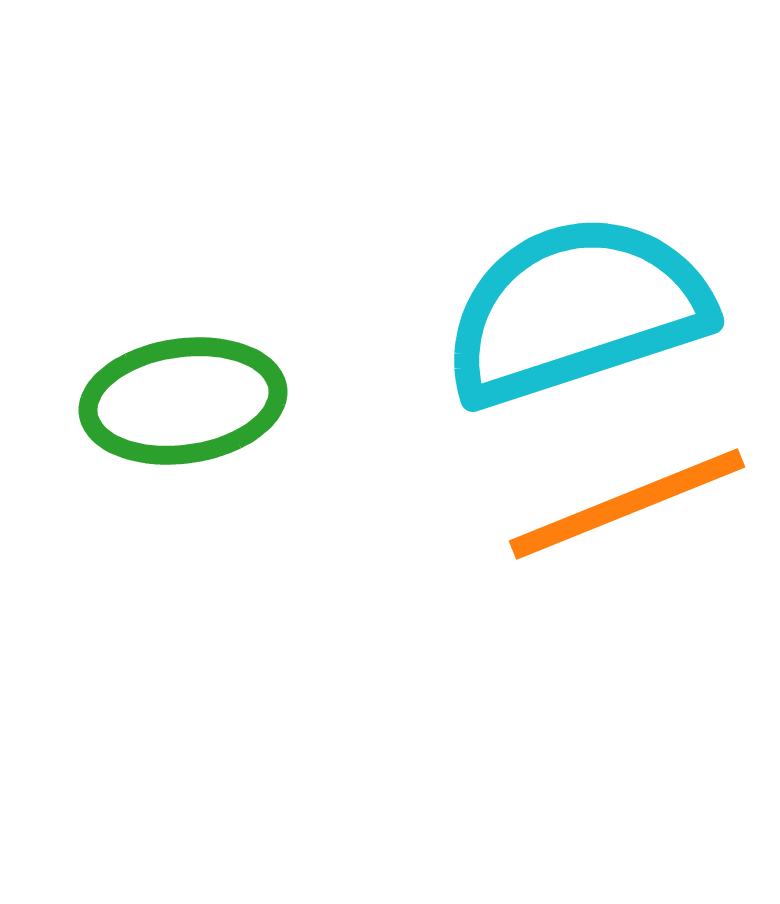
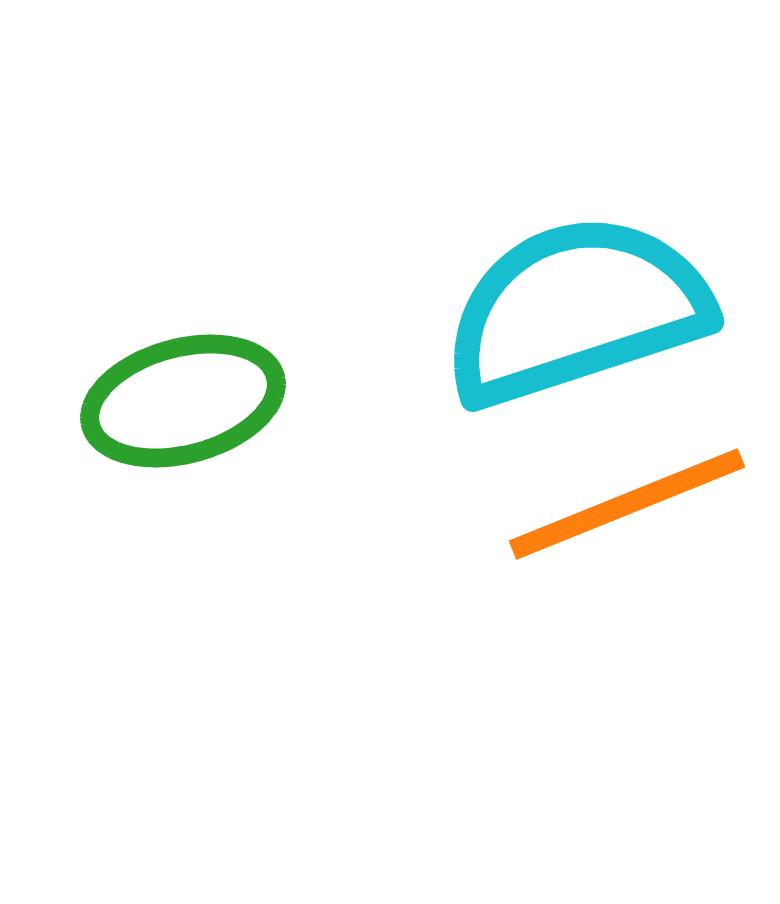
green ellipse: rotated 7 degrees counterclockwise
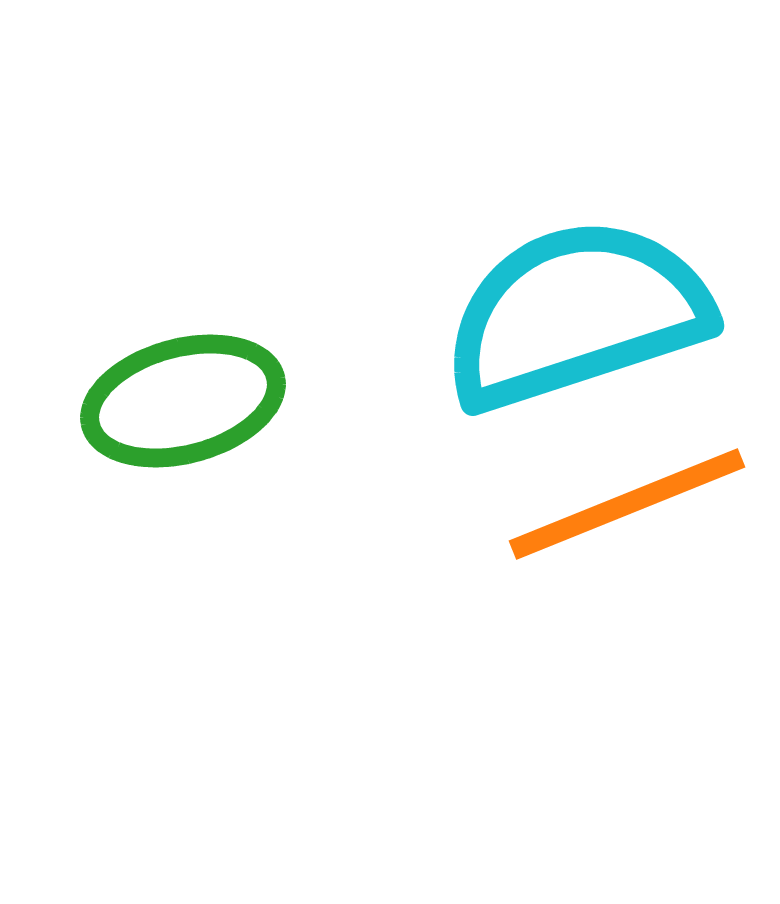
cyan semicircle: moved 4 px down
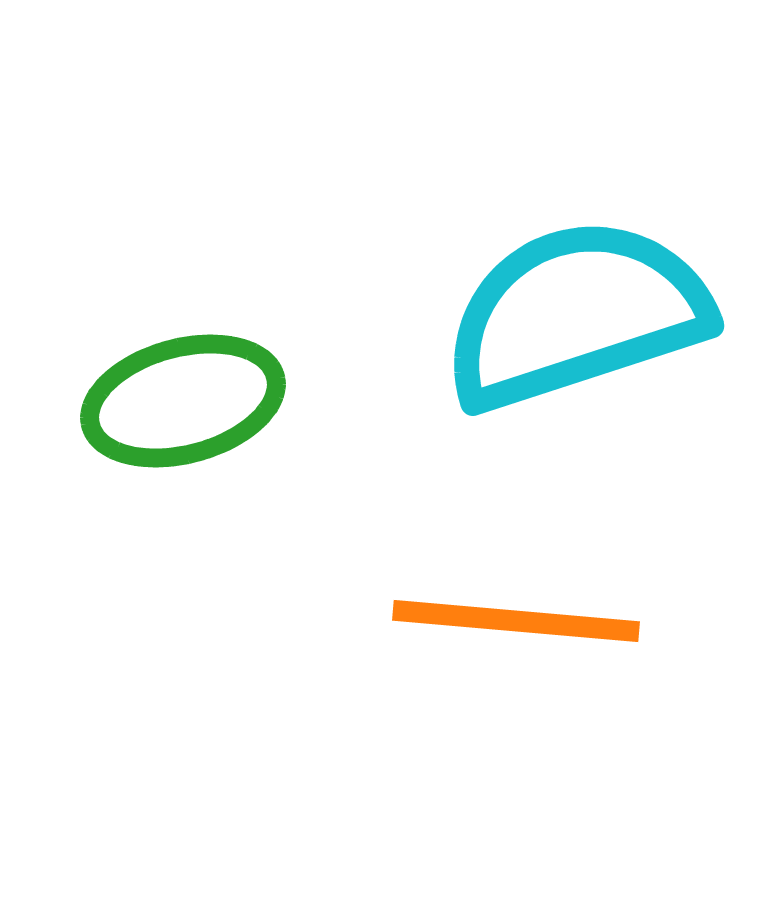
orange line: moved 111 px left, 117 px down; rotated 27 degrees clockwise
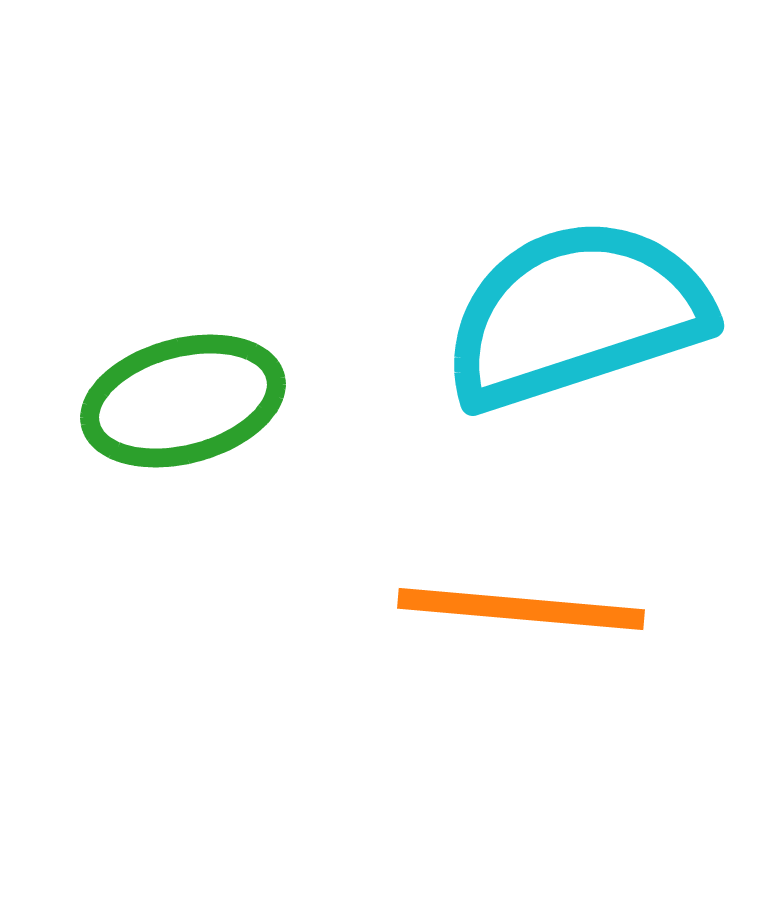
orange line: moved 5 px right, 12 px up
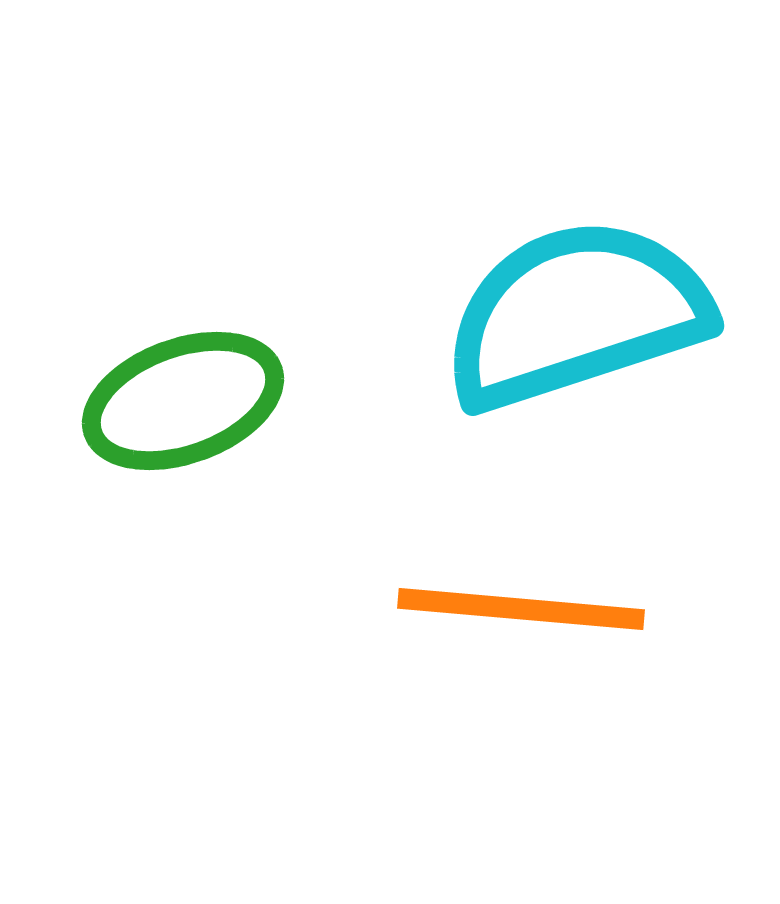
green ellipse: rotated 5 degrees counterclockwise
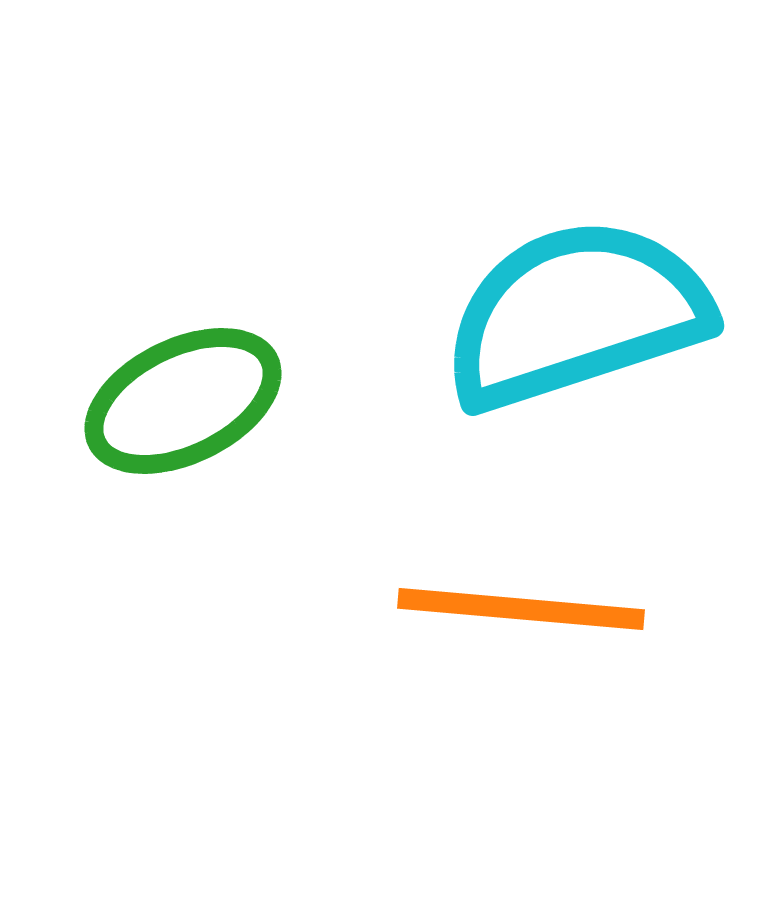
green ellipse: rotated 6 degrees counterclockwise
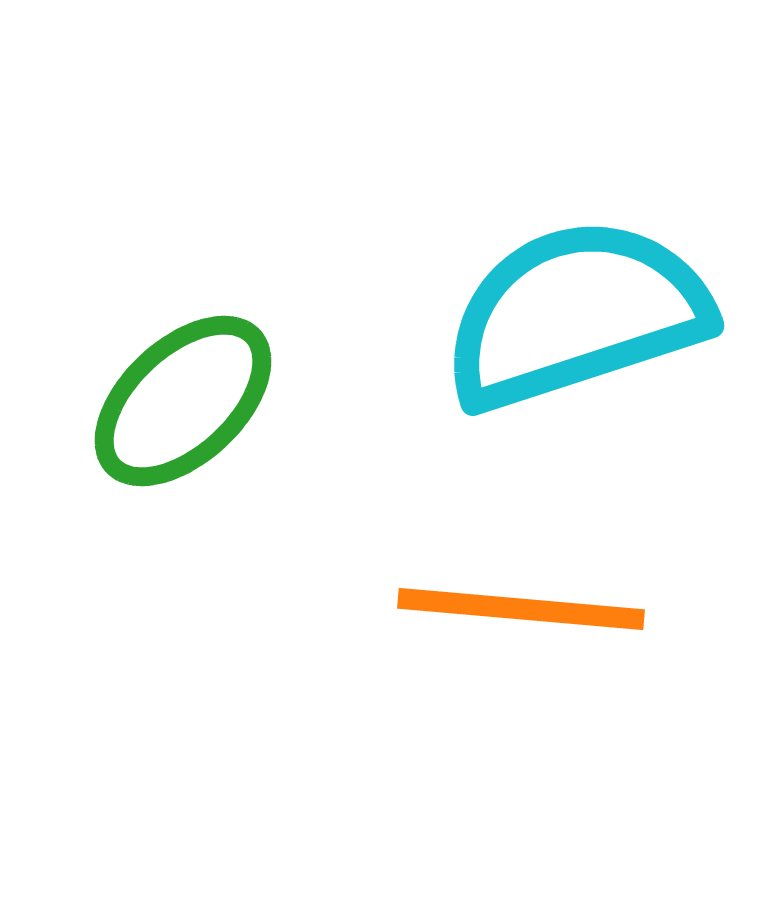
green ellipse: rotated 17 degrees counterclockwise
